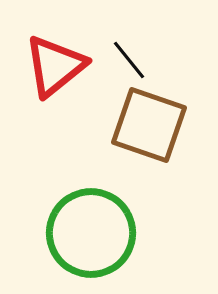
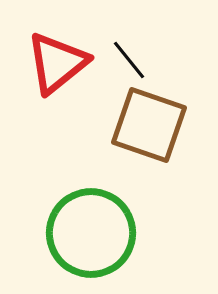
red triangle: moved 2 px right, 3 px up
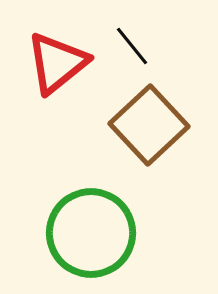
black line: moved 3 px right, 14 px up
brown square: rotated 28 degrees clockwise
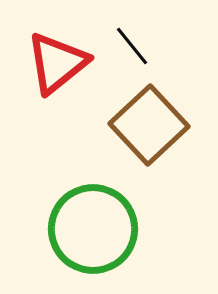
green circle: moved 2 px right, 4 px up
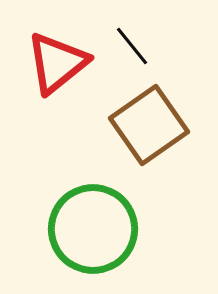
brown square: rotated 8 degrees clockwise
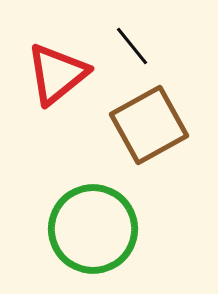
red triangle: moved 11 px down
brown square: rotated 6 degrees clockwise
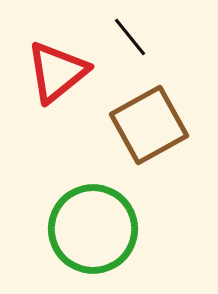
black line: moved 2 px left, 9 px up
red triangle: moved 2 px up
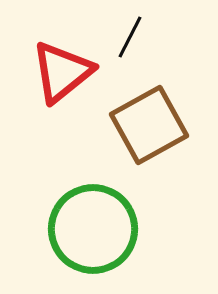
black line: rotated 66 degrees clockwise
red triangle: moved 5 px right
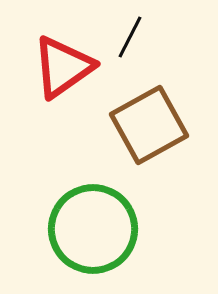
red triangle: moved 1 px right, 5 px up; rotated 4 degrees clockwise
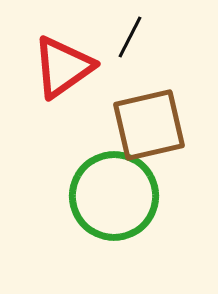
brown square: rotated 16 degrees clockwise
green circle: moved 21 px right, 33 px up
